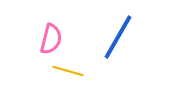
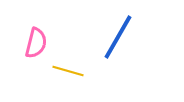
pink semicircle: moved 15 px left, 4 px down
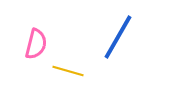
pink semicircle: moved 1 px down
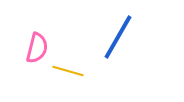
pink semicircle: moved 1 px right, 4 px down
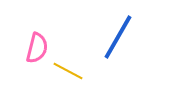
yellow line: rotated 12 degrees clockwise
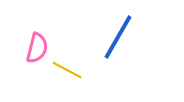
yellow line: moved 1 px left, 1 px up
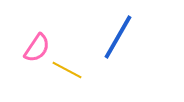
pink semicircle: rotated 20 degrees clockwise
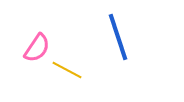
blue line: rotated 48 degrees counterclockwise
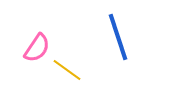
yellow line: rotated 8 degrees clockwise
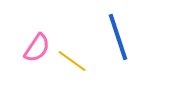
yellow line: moved 5 px right, 9 px up
